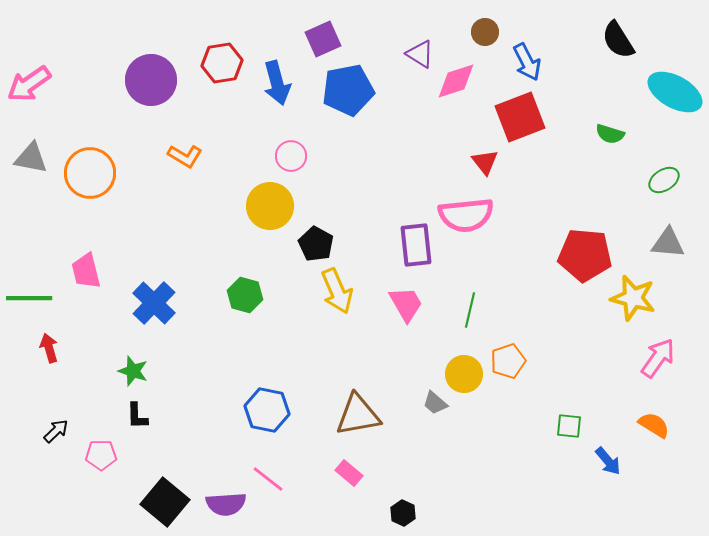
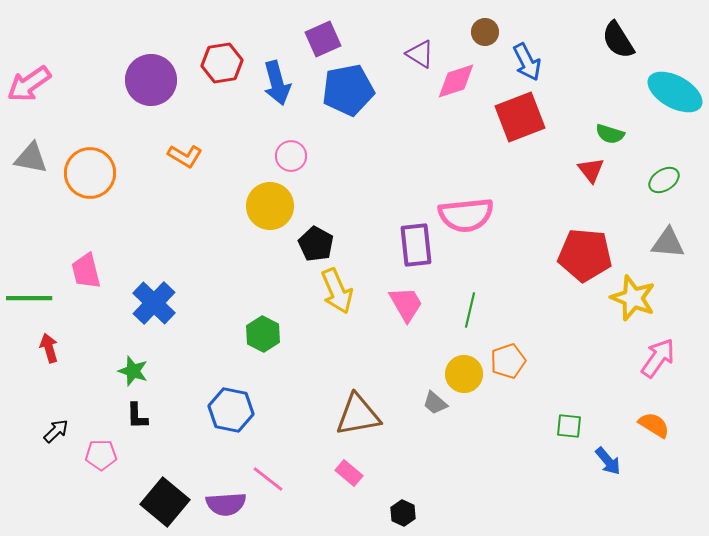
red triangle at (485, 162): moved 106 px right, 8 px down
green hexagon at (245, 295): moved 18 px right, 39 px down; rotated 12 degrees clockwise
yellow star at (633, 298): rotated 6 degrees clockwise
blue hexagon at (267, 410): moved 36 px left
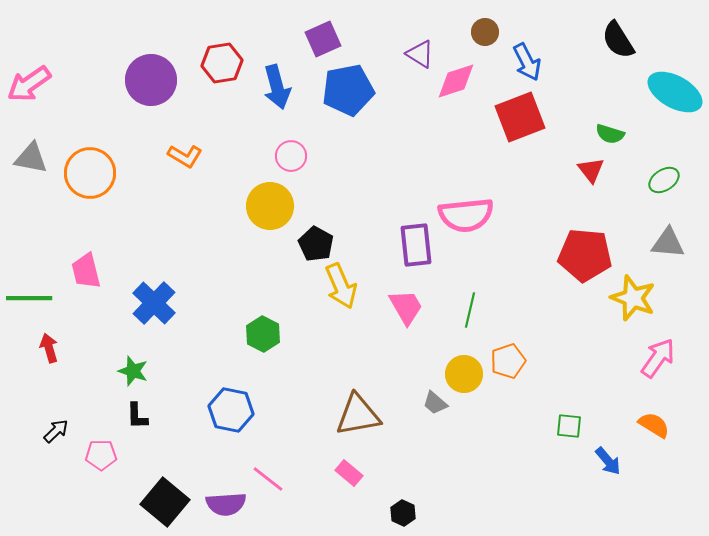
blue arrow at (277, 83): moved 4 px down
yellow arrow at (337, 291): moved 4 px right, 5 px up
pink trapezoid at (406, 304): moved 3 px down
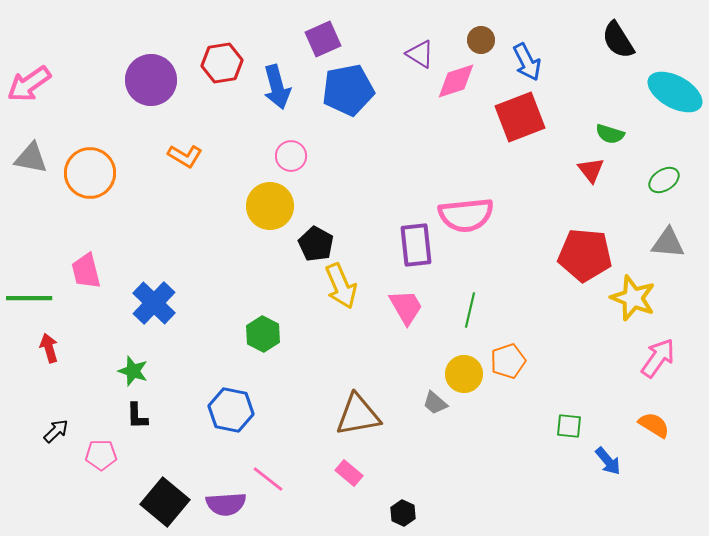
brown circle at (485, 32): moved 4 px left, 8 px down
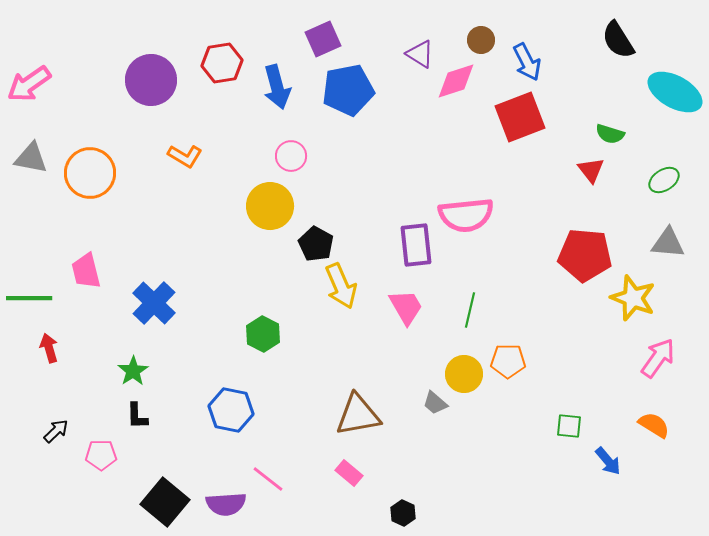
orange pentagon at (508, 361): rotated 20 degrees clockwise
green star at (133, 371): rotated 20 degrees clockwise
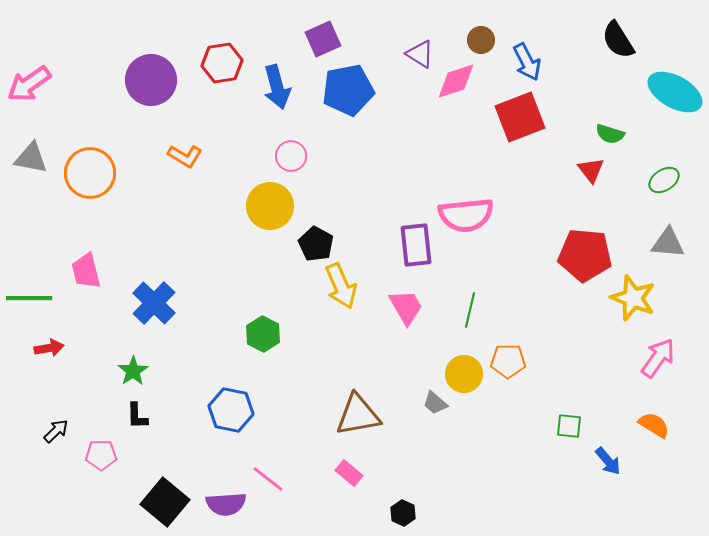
red arrow at (49, 348): rotated 96 degrees clockwise
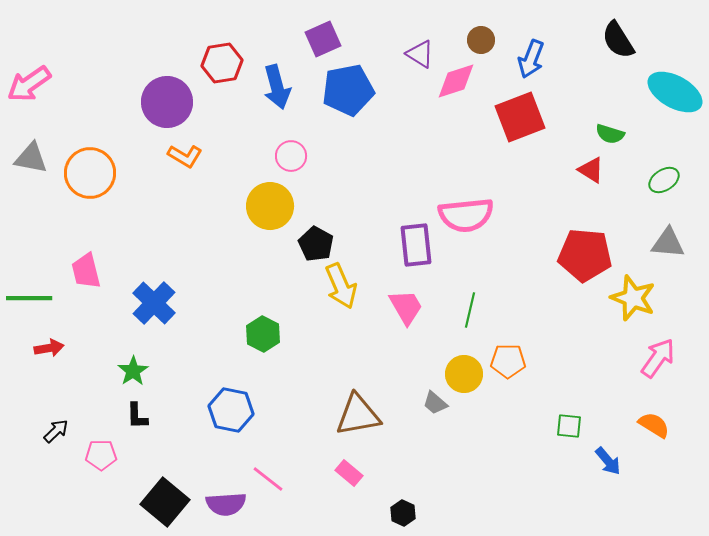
blue arrow at (527, 62): moved 4 px right, 3 px up; rotated 48 degrees clockwise
purple circle at (151, 80): moved 16 px right, 22 px down
red triangle at (591, 170): rotated 20 degrees counterclockwise
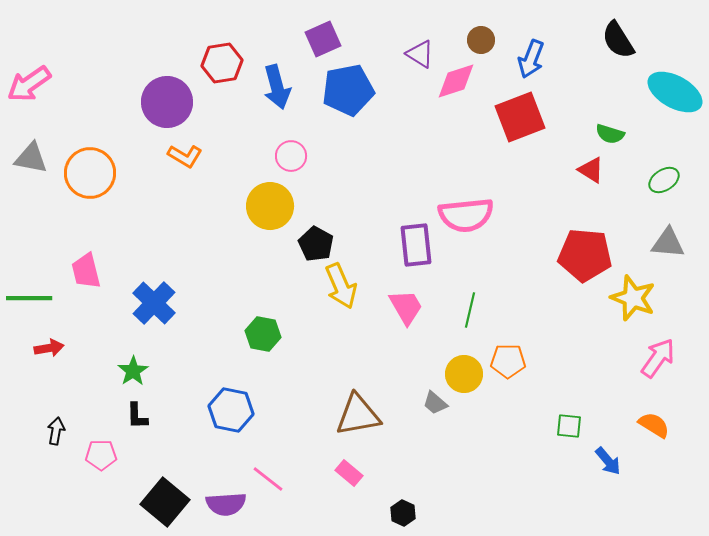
green hexagon at (263, 334): rotated 16 degrees counterclockwise
black arrow at (56, 431): rotated 36 degrees counterclockwise
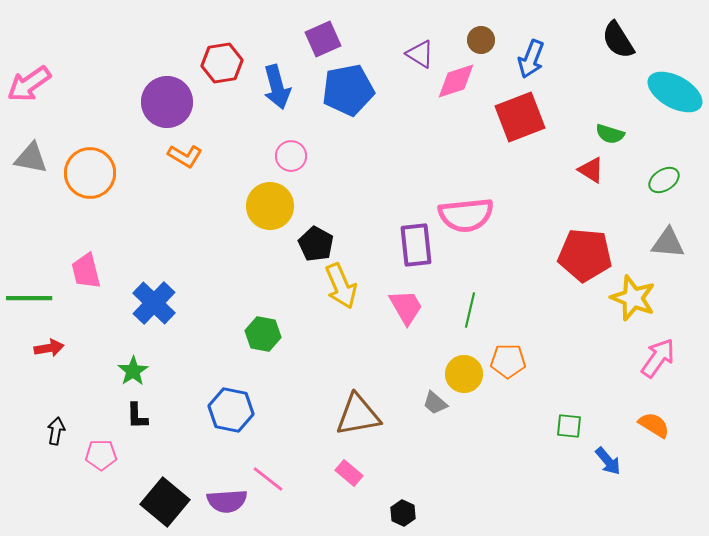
purple semicircle at (226, 504): moved 1 px right, 3 px up
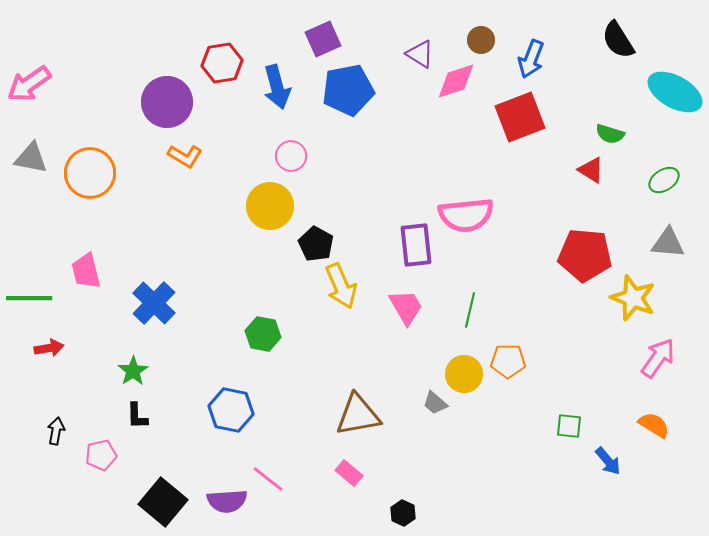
pink pentagon at (101, 455): rotated 12 degrees counterclockwise
black square at (165, 502): moved 2 px left
